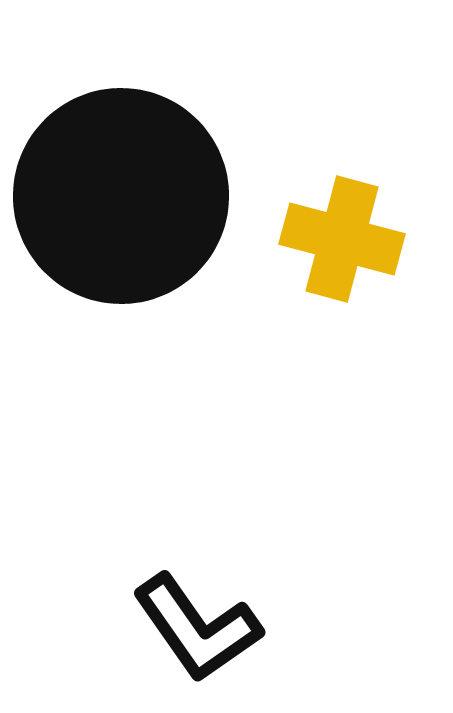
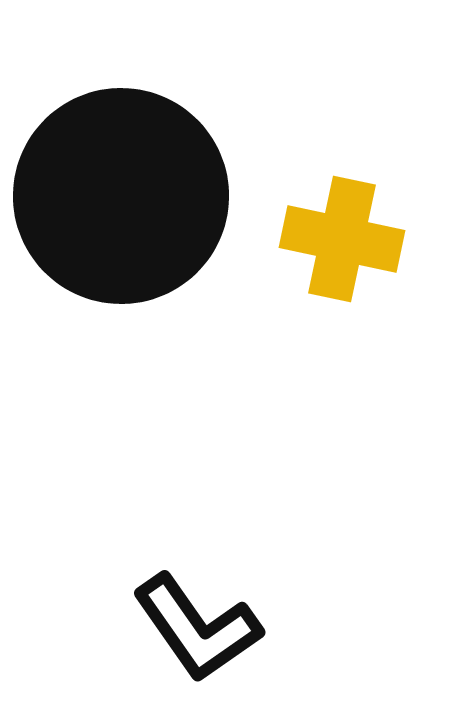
yellow cross: rotated 3 degrees counterclockwise
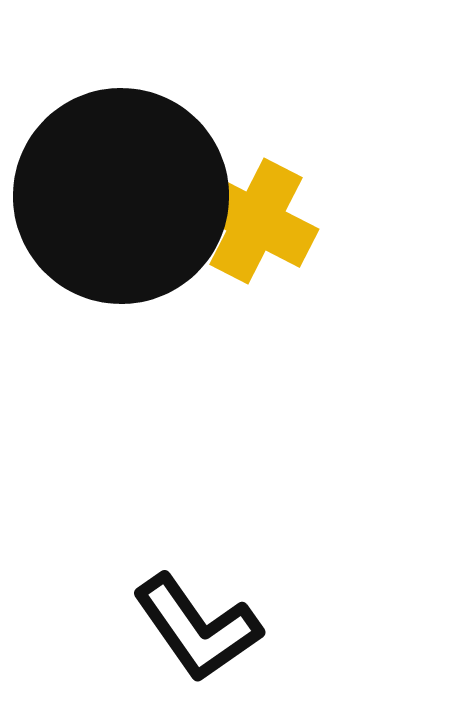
yellow cross: moved 86 px left, 18 px up; rotated 15 degrees clockwise
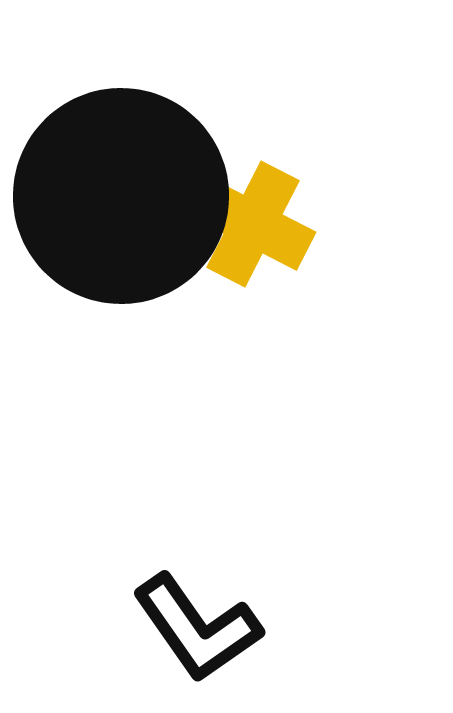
yellow cross: moved 3 px left, 3 px down
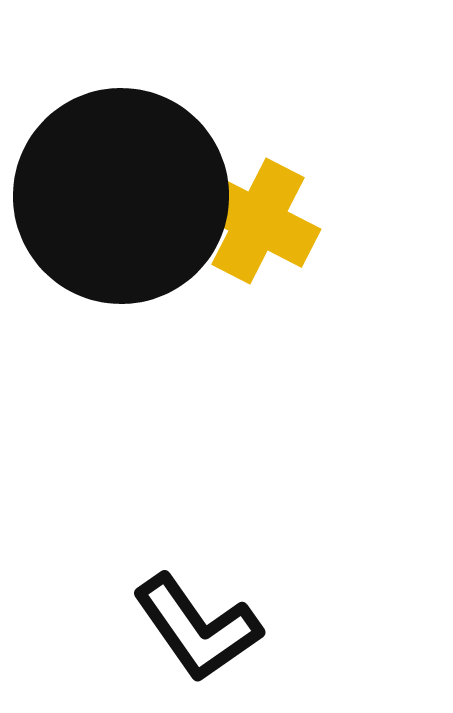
yellow cross: moved 5 px right, 3 px up
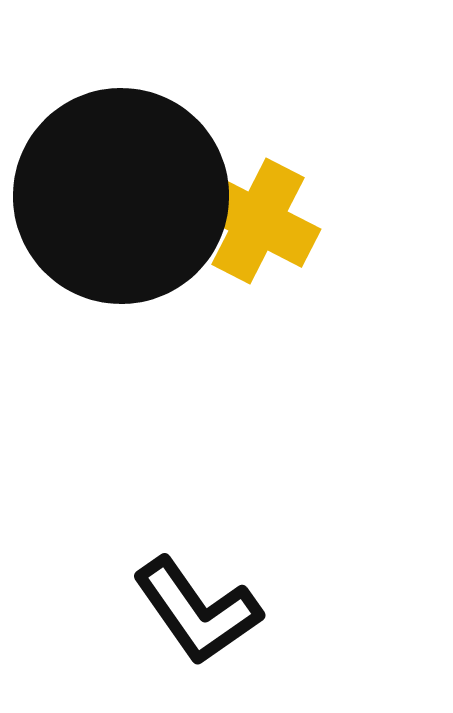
black L-shape: moved 17 px up
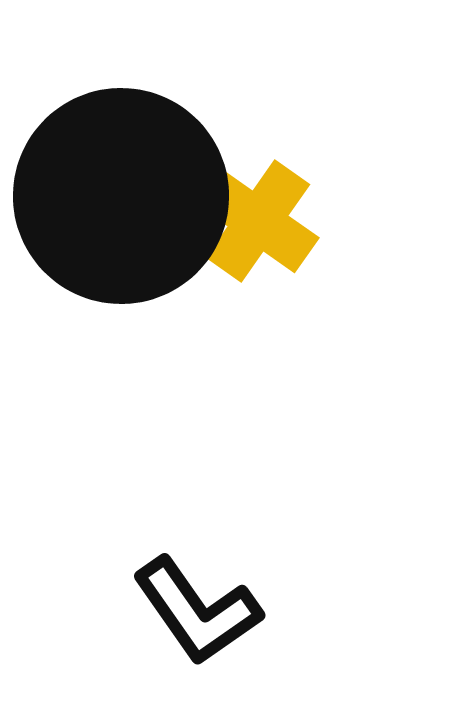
yellow cross: rotated 8 degrees clockwise
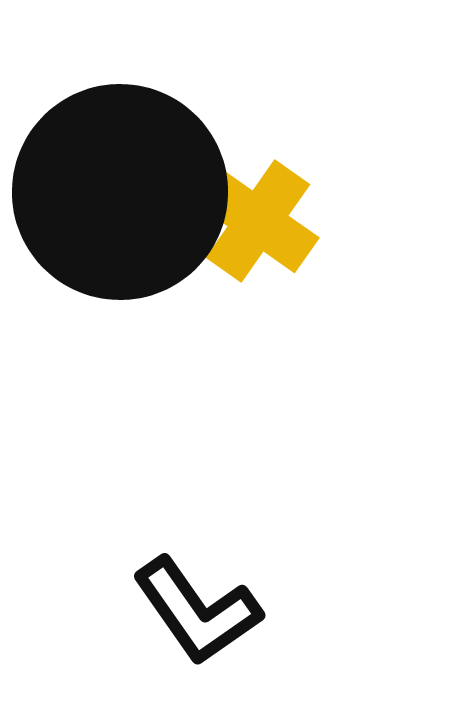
black circle: moved 1 px left, 4 px up
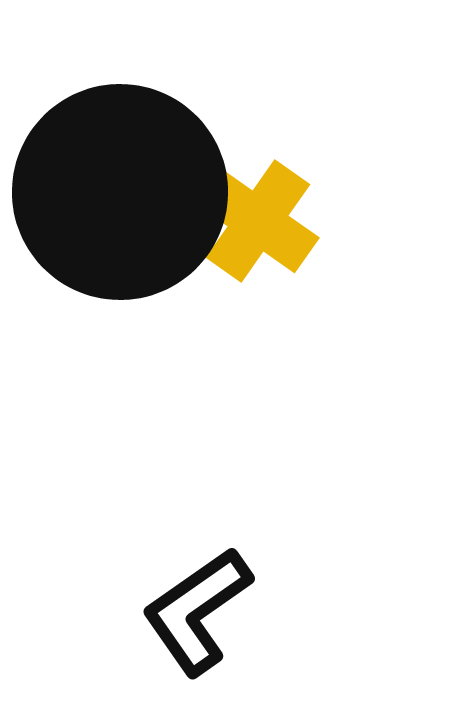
black L-shape: rotated 90 degrees clockwise
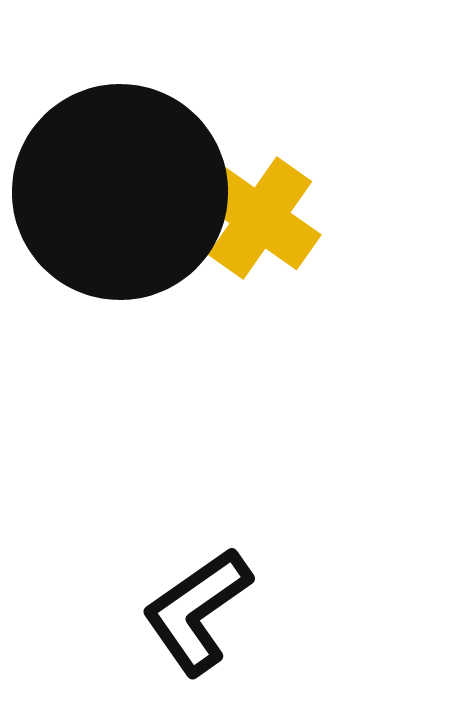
yellow cross: moved 2 px right, 3 px up
